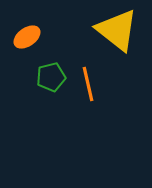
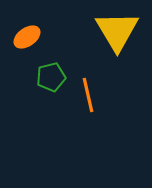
yellow triangle: moved 1 px down; rotated 21 degrees clockwise
orange line: moved 11 px down
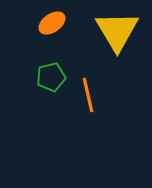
orange ellipse: moved 25 px right, 14 px up
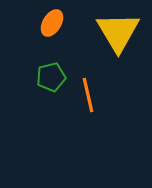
orange ellipse: rotated 24 degrees counterclockwise
yellow triangle: moved 1 px right, 1 px down
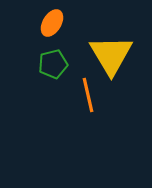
yellow triangle: moved 7 px left, 23 px down
green pentagon: moved 2 px right, 13 px up
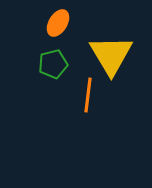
orange ellipse: moved 6 px right
orange line: rotated 20 degrees clockwise
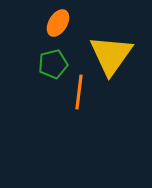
yellow triangle: rotated 6 degrees clockwise
orange line: moved 9 px left, 3 px up
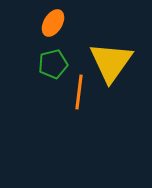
orange ellipse: moved 5 px left
yellow triangle: moved 7 px down
